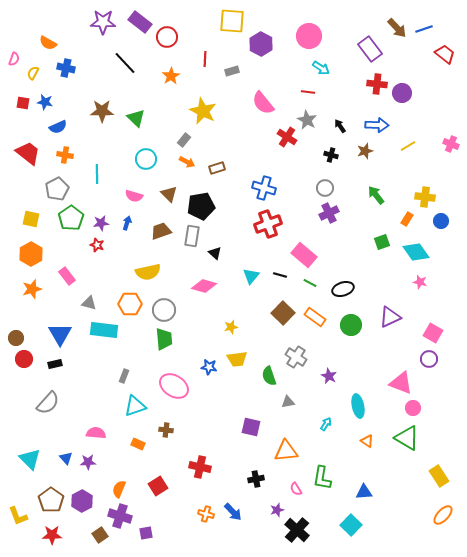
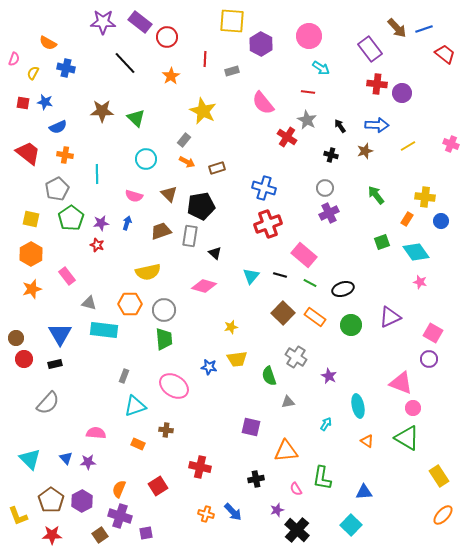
gray rectangle at (192, 236): moved 2 px left
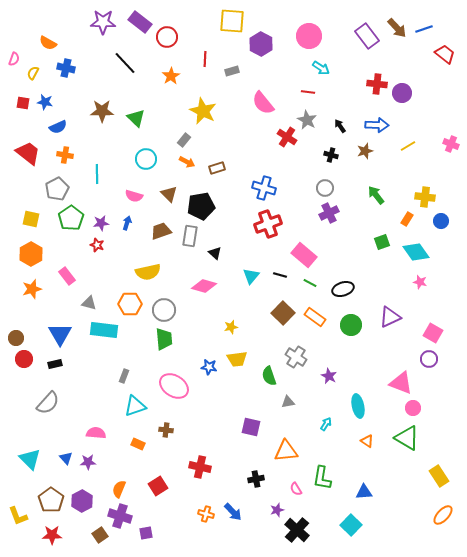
purple rectangle at (370, 49): moved 3 px left, 13 px up
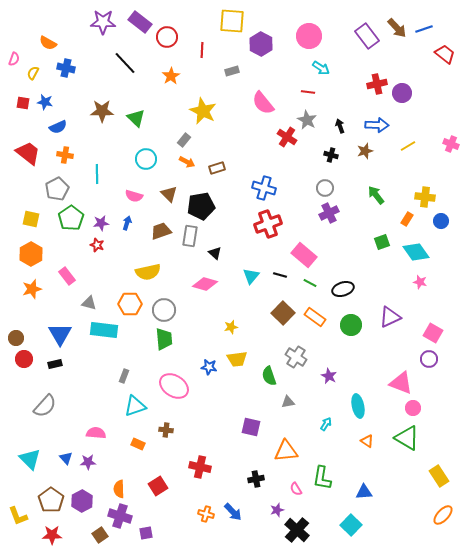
red line at (205, 59): moved 3 px left, 9 px up
red cross at (377, 84): rotated 18 degrees counterclockwise
black arrow at (340, 126): rotated 16 degrees clockwise
pink diamond at (204, 286): moved 1 px right, 2 px up
gray semicircle at (48, 403): moved 3 px left, 3 px down
orange semicircle at (119, 489): rotated 24 degrees counterclockwise
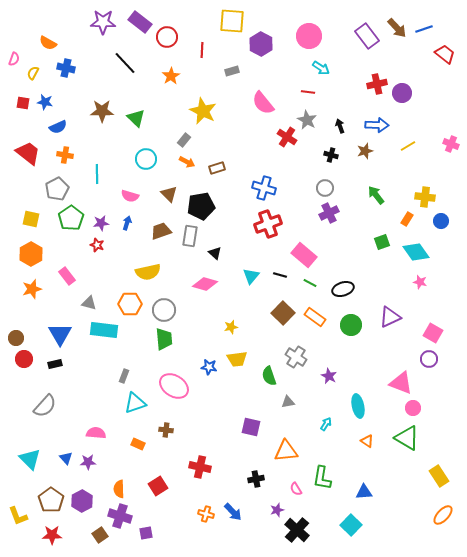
pink semicircle at (134, 196): moved 4 px left
cyan triangle at (135, 406): moved 3 px up
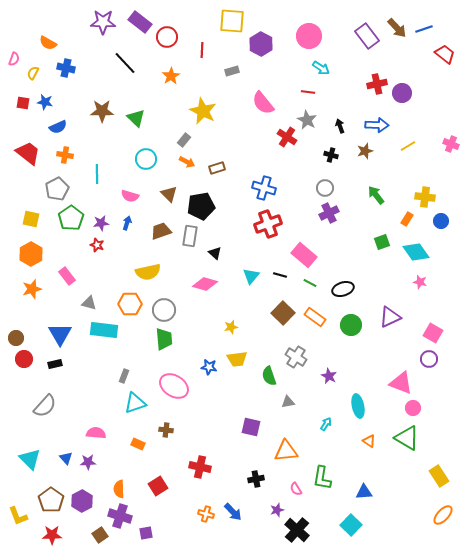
orange triangle at (367, 441): moved 2 px right
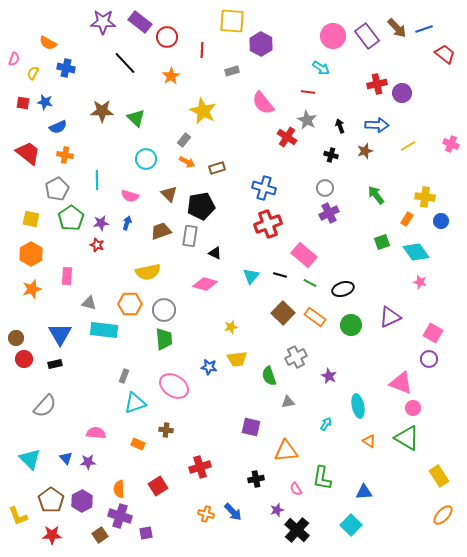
pink circle at (309, 36): moved 24 px right
cyan line at (97, 174): moved 6 px down
black triangle at (215, 253): rotated 16 degrees counterclockwise
pink rectangle at (67, 276): rotated 42 degrees clockwise
gray cross at (296, 357): rotated 30 degrees clockwise
red cross at (200, 467): rotated 30 degrees counterclockwise
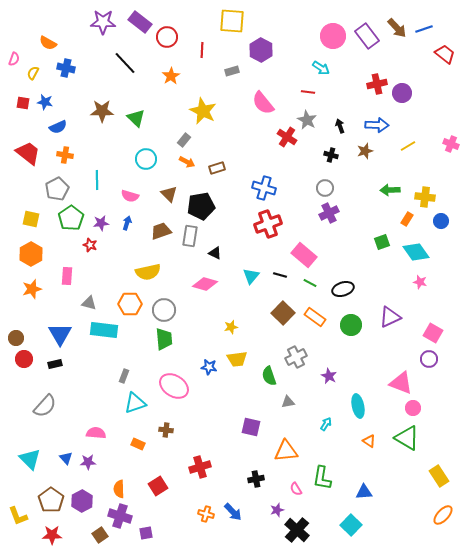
purple hexagon at (261, 44): moved 6 px down
green arrow at (376, 195): moved 14 px right, 5 px up; rotated 54 degrees counterclockwise
red star at (97, 245): moved 7 px left
